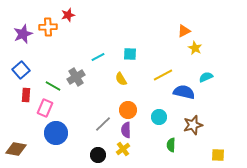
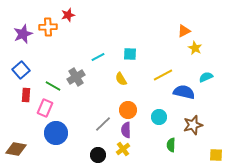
yellow square: moved 2 px left
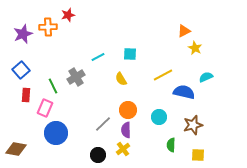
green line: rotated 35 degrees clockwise
yellow square: moved 18 px left
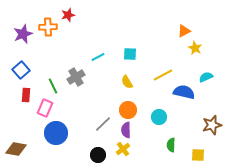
yellow semicircle: moved 6 px right, 3 px down
brown star: moved 19 px right
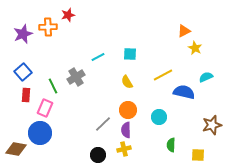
blue square: moved 2 px right, 2 px down
blue circle: moved 16 px left
yellow cross: moved 1 px right; rotated 24 degrees clockwise
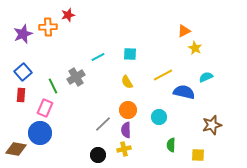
red rectangle: moved 5 px left
